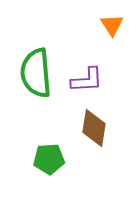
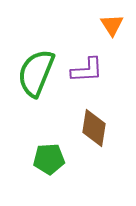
green semicircle: rotated 27 degrees clockwise
purple L-shape: moved 10 px up
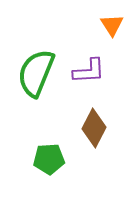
purple L-shape: moved 2 px right, 1 px down
brown diamond: rotated 18 degrees clockwise
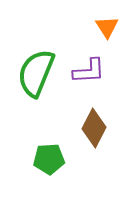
orange triangle: moved 5 px left, 2 px down
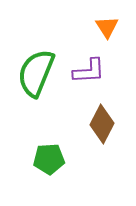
brown diamond: moved 8 px right, 4 px up
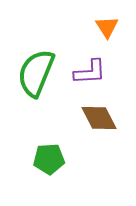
purple L-shape: moved 1 px right, 1 px down
brown diamond: moved 3 px left, 6 px up; rotated 54 degrees counterclockwise
